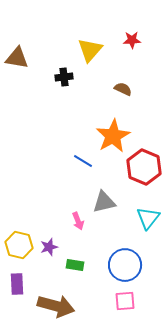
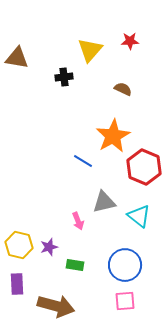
red star: moved 2 px left, 1 px down
cyan triangle: moved 9 px left, 2 px up; rotated 30 degrees counterclockwise
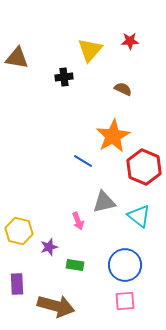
yellow hexagon: moved 14 px up
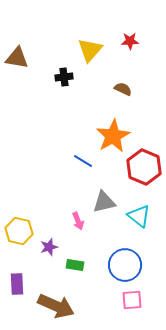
pink square: moved 7 px right, 1 px up
brown arrow: rotated 9 degrees clockwise
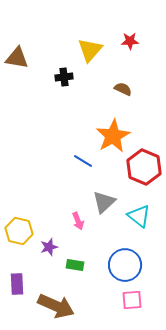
gray triangle: rotated 30 degrees counterclockwise
